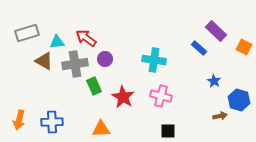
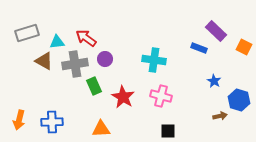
blue rectangle: rotated 21 degrees counterclockwise
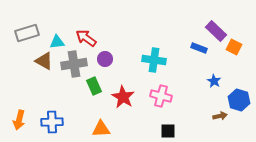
orange square: moved 10 px left
gray cross: moved 1 px left
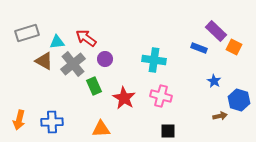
gray cross: moved 1 px left; rotated 30 degrees counterclockwise
red star: moved 1 px right, 1 px down
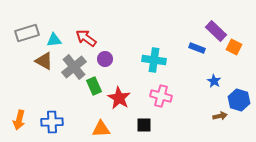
cyan triangle: moved 3 px left, 2 px up
blue rectangle: moved 2 px left
gray cross: moved 1 px right, 3 px down
red star: moved 5 px left
black square: moved 24 px left, 6 px up
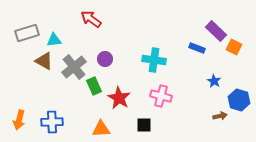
red arrow: moved 5 px right, 19 px up
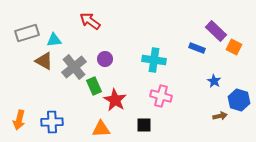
red arrow: moved 1 px left, 2 px down
red star: moved 4 px left, 2 px down
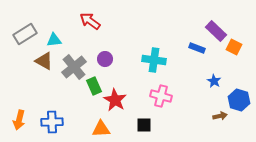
gray rectangle: moved 2 px left, 1 px down; rotated 15 degrees counterclockwise
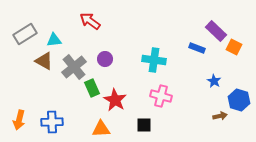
green rectangle: moved 2 px left, 2 px down
